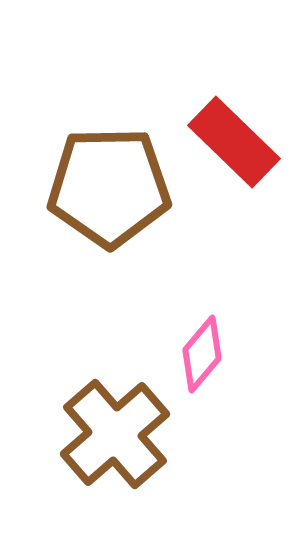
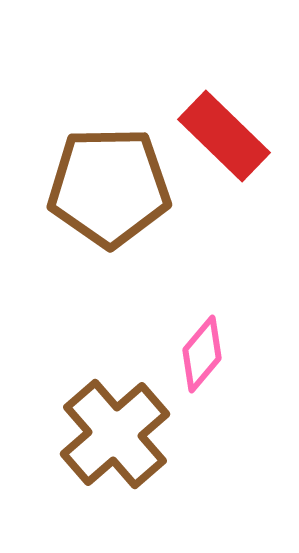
red rectangle: moved 10 px left, 6 px up
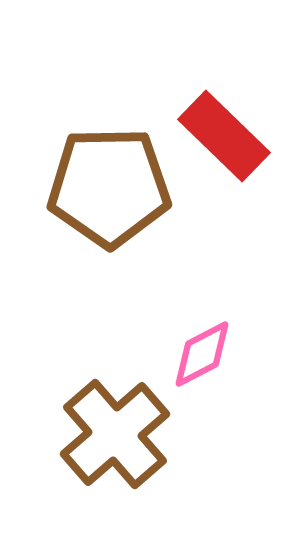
pink diamond: rotated 22 degrees clockwise
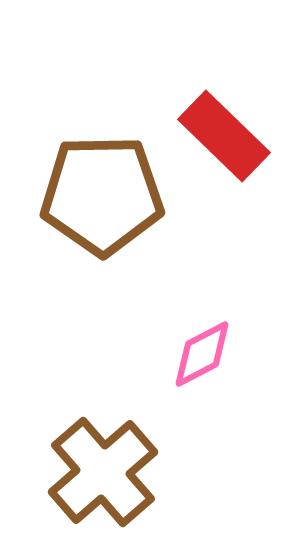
brown pentagon: moved 7 px left, 8 px down
brown cross: moved 12 px left, 38 px down
